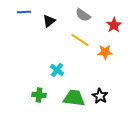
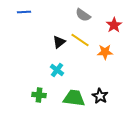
black triangle: moved 10 px right, 21 px down
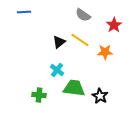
green trapezoid: moved 10 px up
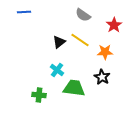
black star: moved 2 px right, 19 px up
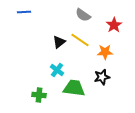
black star: rotated 28 degrees clockwise
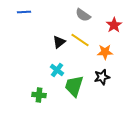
green trapezoid: moved 2 px up; rotated 80 degrees counterclockwise
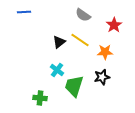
green cross: moved 1 px right, 3 px down
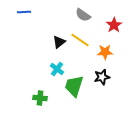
cyan cross: moved 1 px up
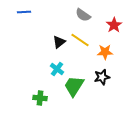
green trapezoid: rotated 15 degrees clockwise
